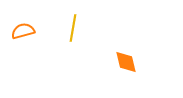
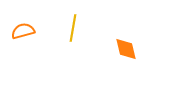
orange diamond: moved 13 px up
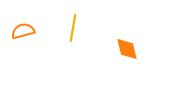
orange diamond: moved 1 px right
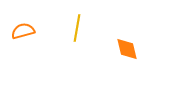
yellow line: moved 4 px right
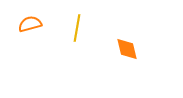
orange semicircle: moved 7 px right, 7 px up
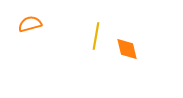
yellow line: moved 19 px right, 8 px down
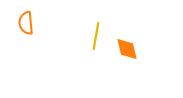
orange semicircle: moved 4 px left, 1 px up; rotated 80 degrees counterclockwise
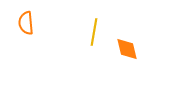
yellow line: moved 2 px left, 4 px up
